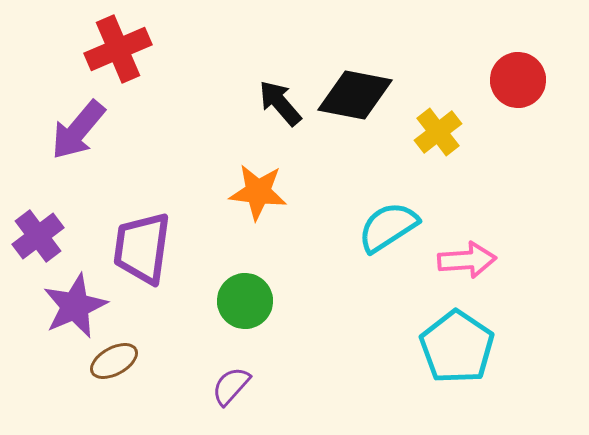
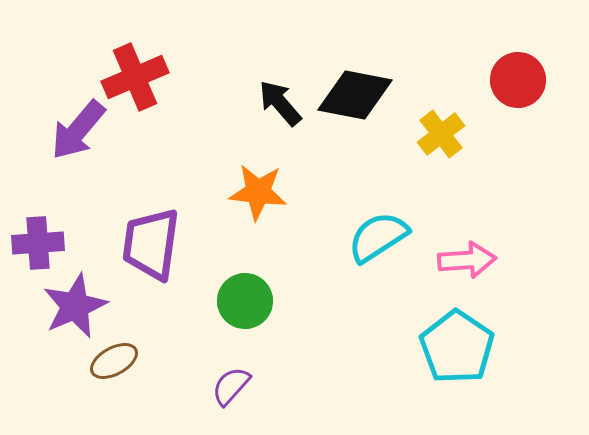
red cross: moved 17 px right, 28 px down
yellow cross: moved 3 px right, 2 px down
cyan semicircle: moved 10 px left, 10 px down
purple cross: moved 7 px down; rotated 33 degrees clockwise
purple trapezoid: moved 9 px right, 4 px up
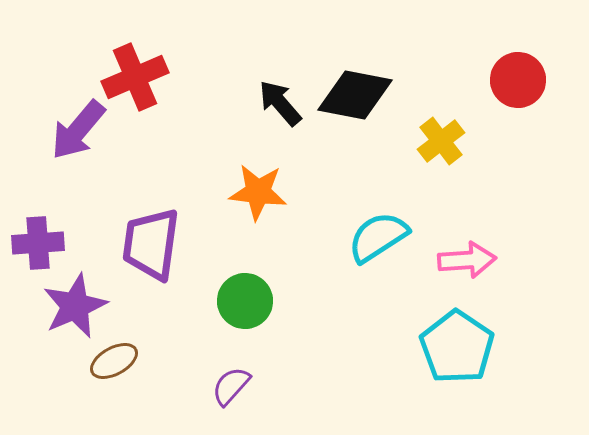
yellow cross: moved 7 px down
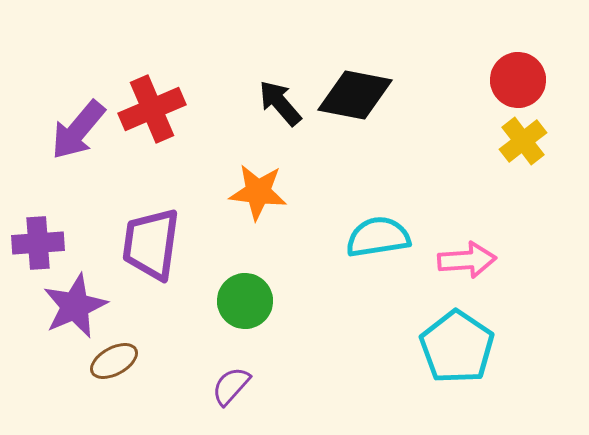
red cross: moved 17 px right, 32 px down
yellow cross: moved 82 px right
cyan semicircle: rotated 24 degrees clockwise
